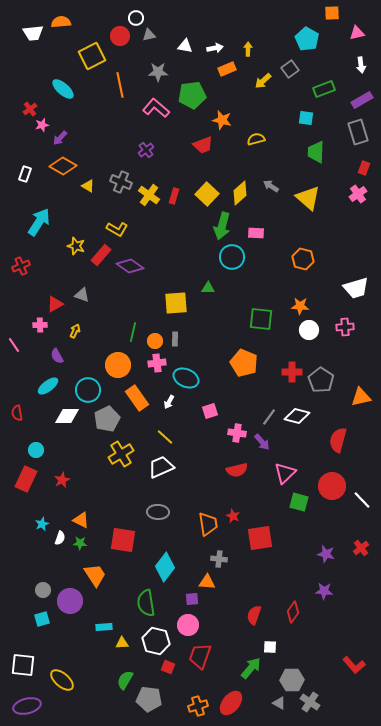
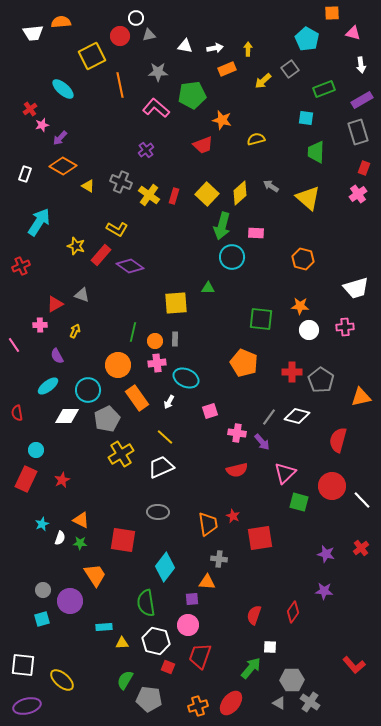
pink triangle at (357, 33): moved 4 px left; rotated 28 degrees clockwise
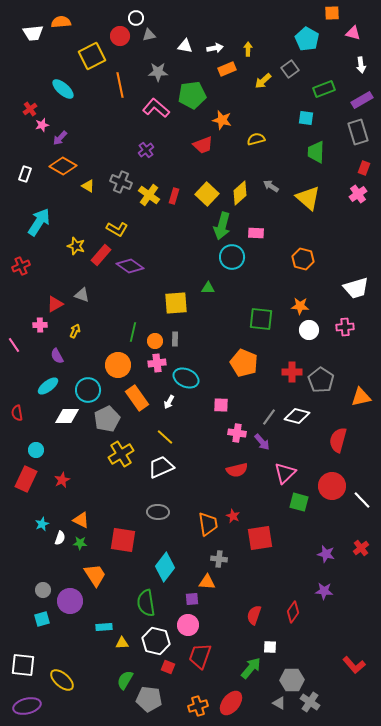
pink square at (210, 411): moved 11 px right, 6 px up; rotated 21 degrees clockwise
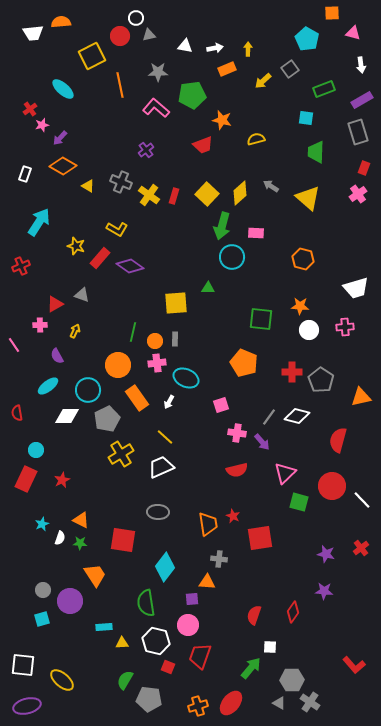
red rectangle at (101, 255): moved 1 px left, 3 px down
pink square at (221, 405): rotated 21 degrees counterclockwise
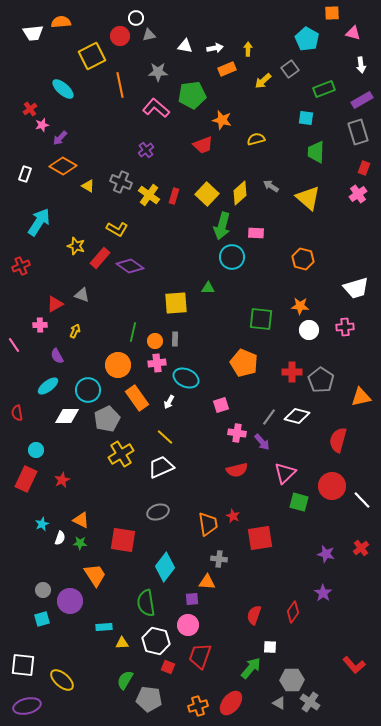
gray ellipse at (158, 512): rotated 20 degrees counterclockwise
purple star at (324, 591): moved 1 px left, 2 px down; rotated 30 degrees clockwise
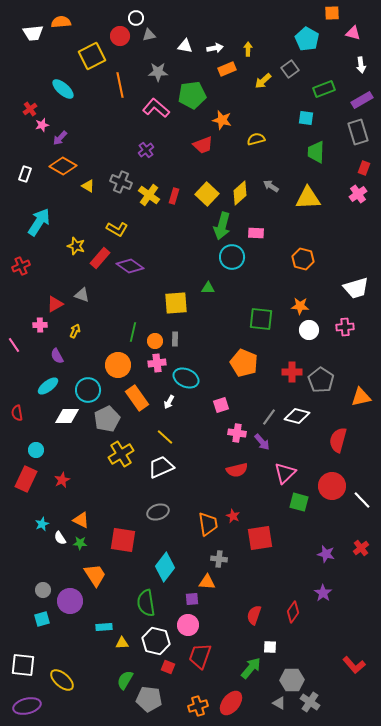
yellow triangle at (308, 198): rotated 44 degrees counterclockwise
white semicircle at (60, 538): rotated 128 degrees clockwise
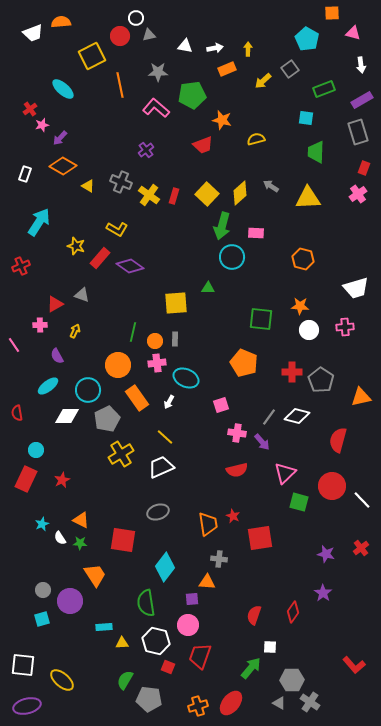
white trapezoid at (33, 33): rotated 15 degrees counterclockwise
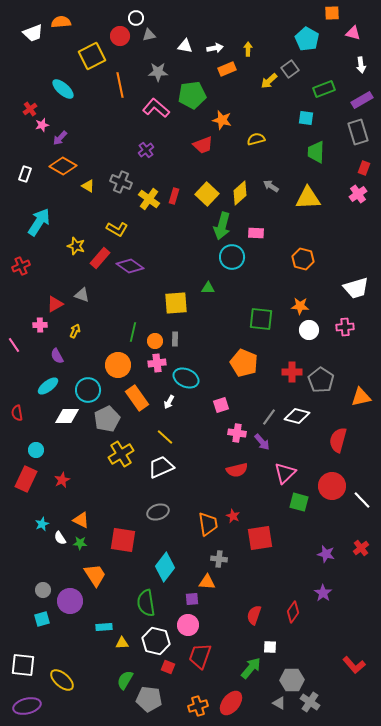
yellow arrow at (263, 81): moved 6 px right
yellow cross at (149, 195): moved 4 px down
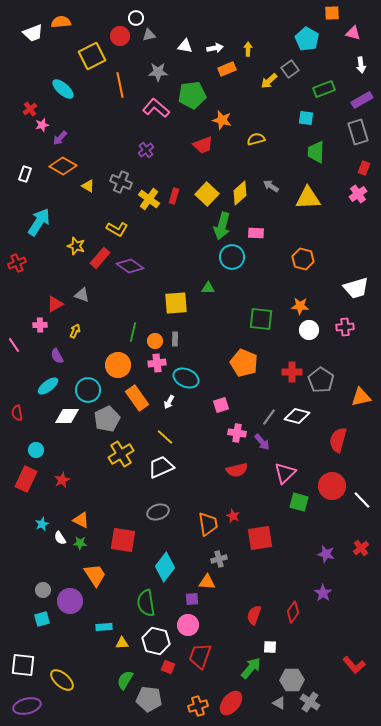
red cross at (21, 266): moved 4 px left, 3 px up
gray cross at (219, 559): rotated 21 degrees counterclockwise
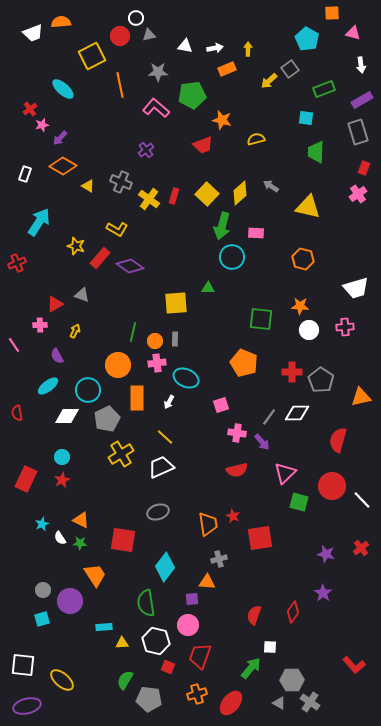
yellow triangle at (308, 198): moved 9 px down; rotated 16 degrees clockwise
orange rectangle at (137, 398): rotated 35 degrees clockwise
white diamond at (297, 416): moved 3 px up; rotated 15 degrees counterclockwise
cyan circle at (36, 450): moved 26 px right, 7 px down
orange cross at (198, 706): moved 1 px left, 12 px up
